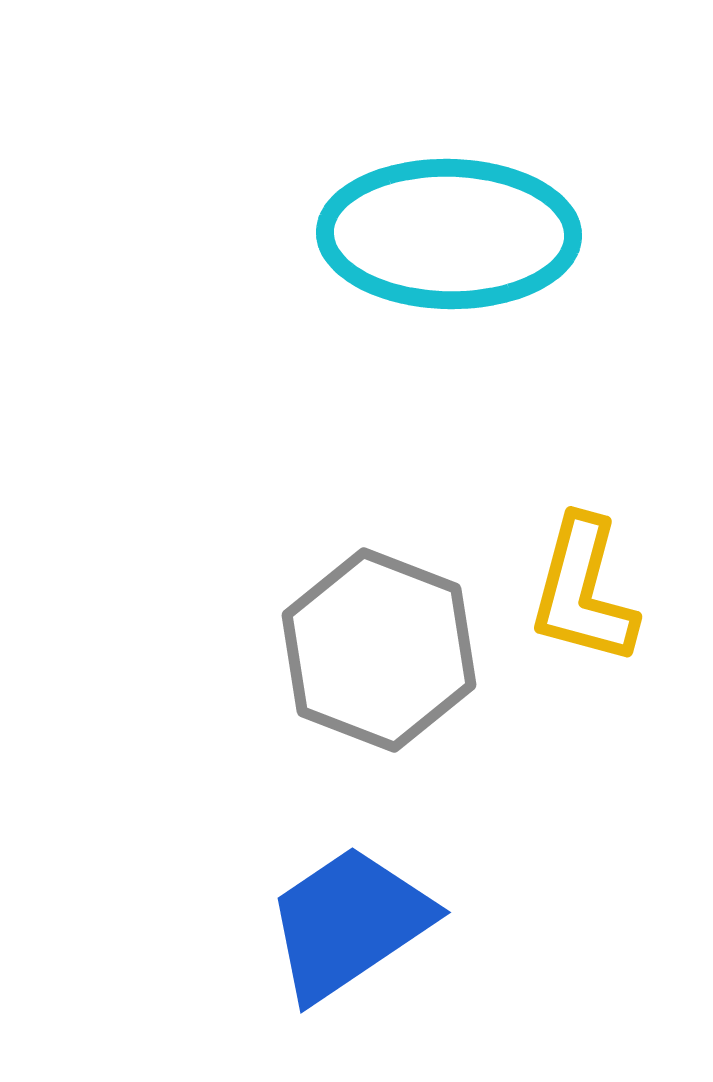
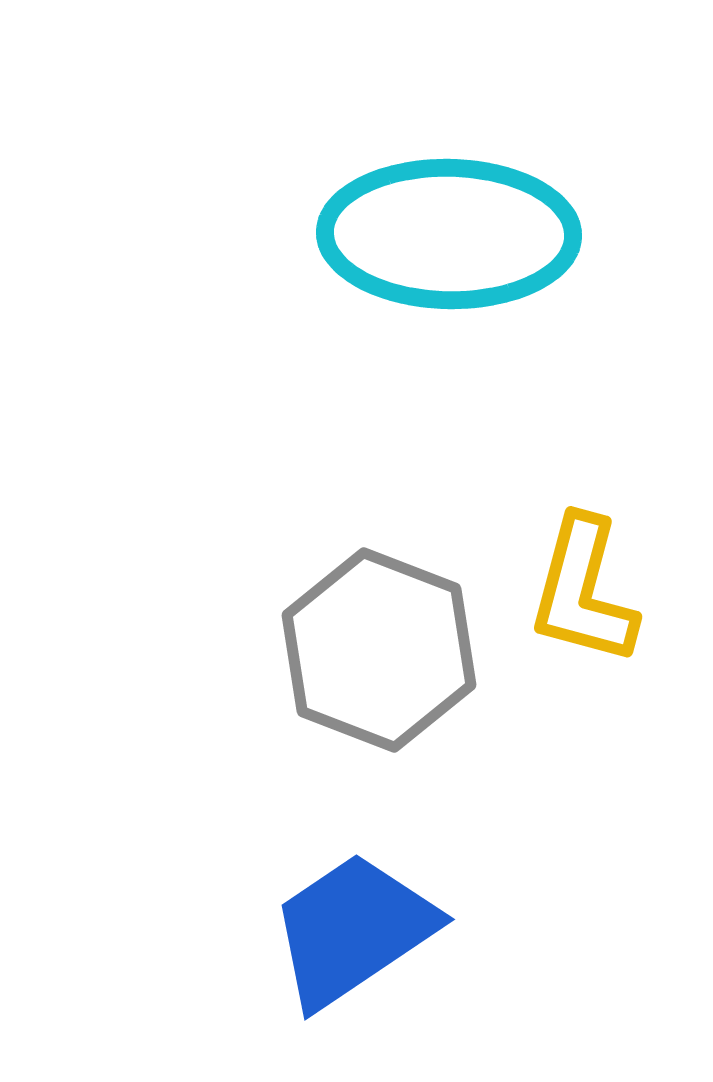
blue trapezoid: moved 4 px right, 7 px down
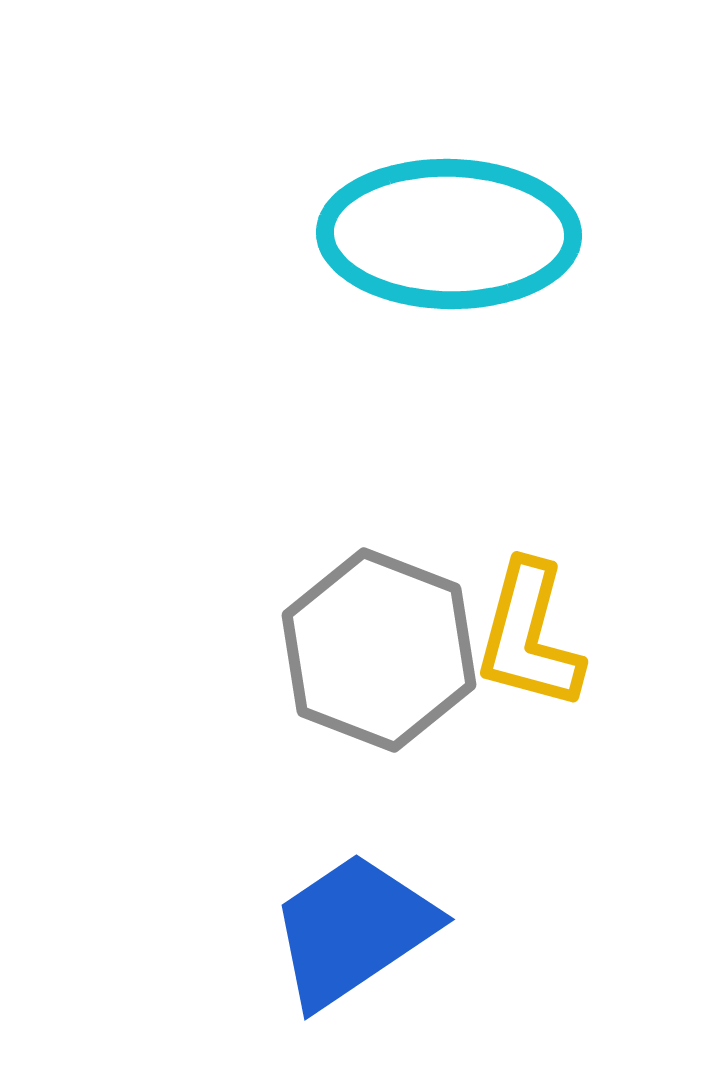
yellow L-shape: moved 54 px left, 45 px down
